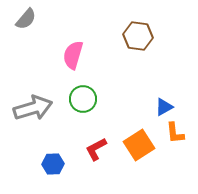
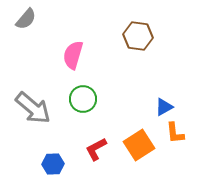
gray arrow: rotated 57 degrees clockwise
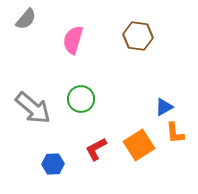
pink semicircle: moved 15 px up
green circle: moved 2 px left
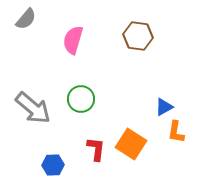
orange L-shape: moved 1 px right, 1 px up; rotated 15 degrees clockwise
orange square: moved 8 px left, 1 px up; rotated 24 degrees counterclockwise
red L-shape: rotated 125 degrees clockwise
blue hexagon: moved 1 px down
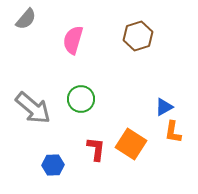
brown hexagon: rotated 24 degrees counterclockwise
orange L-shape: moved 3 px left
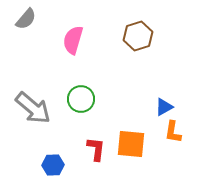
orange square: rotated 28 degrees counterclockwise
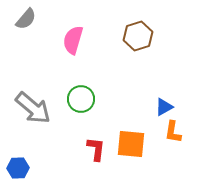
blue hexagon: moved 35 px left, 3 px down
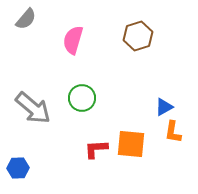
green circle: moved 1 px right, 1 px up
red L-shape: rotated 100 degrees counterclockwise
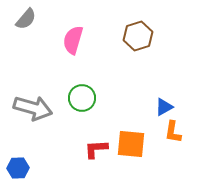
gray arrow: rotated 24 degrees counterclockwise
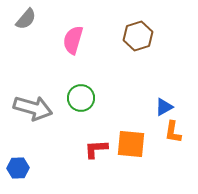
green circle: moved 1 px left
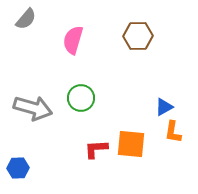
brown hexagon: rotated 16 degrees clockwise
